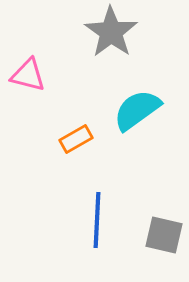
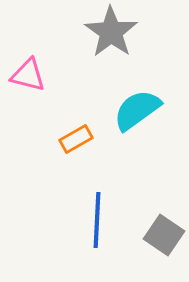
gray square: rotated 21 degrees clockwise
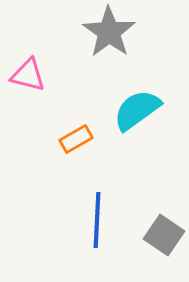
gray star: moved 2 px left
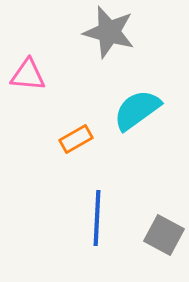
gray star: rotated 20 degrees counterclockwise
pink triangle: rotated 9 degrees counterclockwise
blue line: moved 2 px up
gray square: rotated 6 degrees counterclockwise
